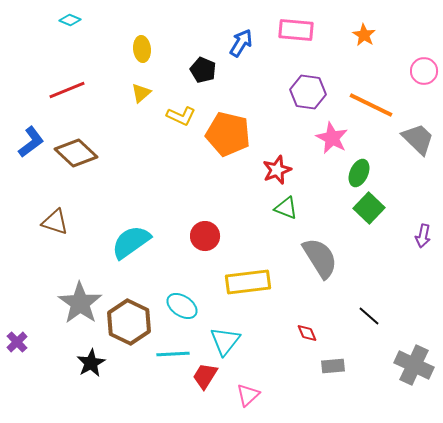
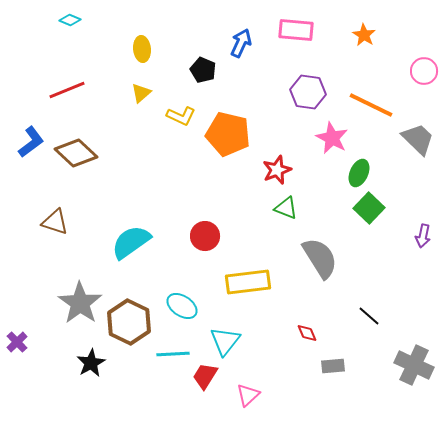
blue arrow: rotated 8 degrees counterclockwise
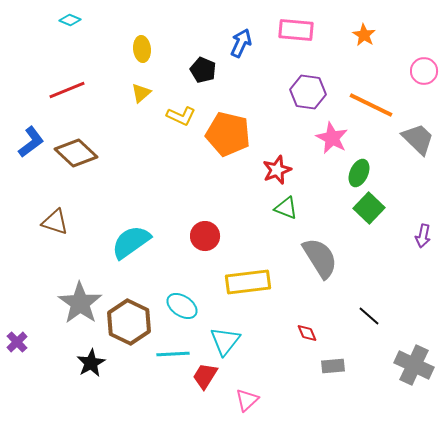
pink triangle: moved 1 px left, 5 px down
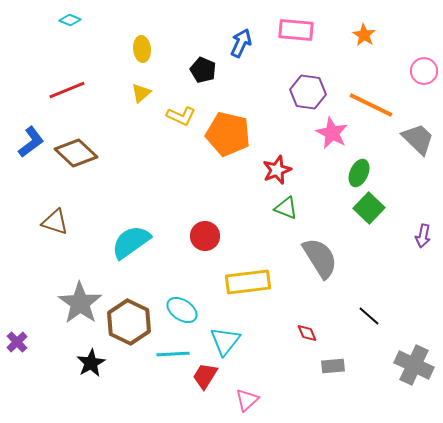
pink star: moved 5 px up
cyan ellipse: moved 4 px down
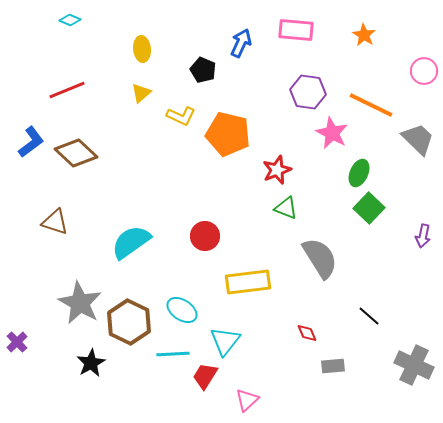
gray star: rotated 6 degrees counterclockwise
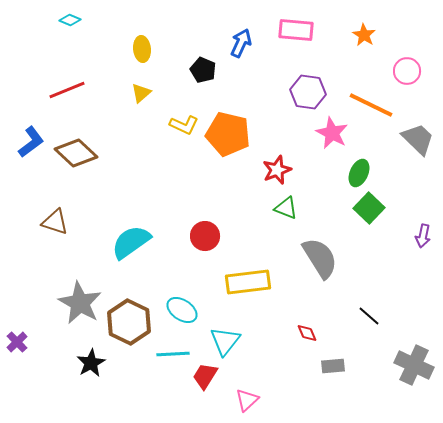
pink circle: moved 17 px left
yellow L-shape: moved 3 px right, 9 px down
